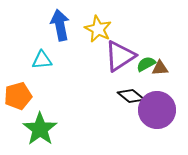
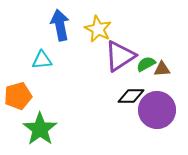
brown triangle: moved 2 px right, 1 px down
black diamond: rotated 40 degrees counterclockwise
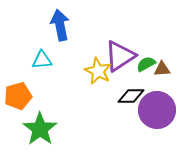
yellow star: moved 42 px down
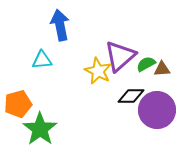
purple triangle: rotated 8 degrees counterclockwise
orange pentagon: moved 8 px down
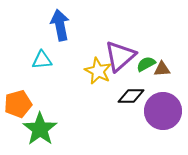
purple circle: moved 6 px right, 1 px down
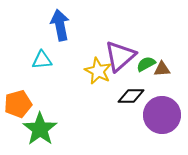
purple circle: moved 1 px left, 4 px down
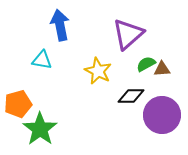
purple triangle: moved 8 px right, 22 px up
cyan triangle: rotated 15 degrees clockwise
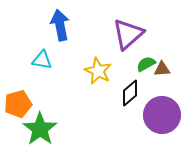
black diamond: moved 1 px left, 3 px up; rotated 40 degrees counterclockwise
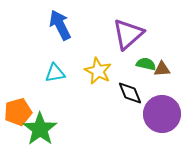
blue arrow: rotated 16 degrees counterclockwise
cyan triangle: moved 13 px right, 13 px down; rotated 20 degrees counterclockwise
green semicircle: rotated 42 degrees clockwise
black diamond: rotated 72 degrees counterclockwise
orange pentagon: moved 8 px down
purple circle: moved 1 px up
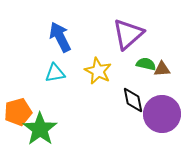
blue arrow: moved 12 px down
black diamond: moved 3 px right, 7 px down; rotated 12 degrees clockwise
